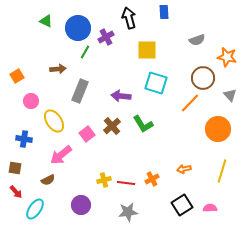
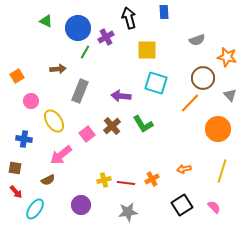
pink semicircle: moved 4 px right, 1 px up; rotated 48 degrees clockwise
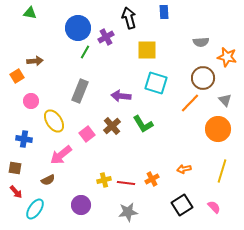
green triangle: moved 16 px left, 8 px up; rotated 16 degrees counterclockwise
gray semicircle: moved 4 px right, 2 px down; rotated 14 degrees clockwise
brown arrow: moved 23 px left, 8 px up
gray triangle: moved 5 px left, 5 px down
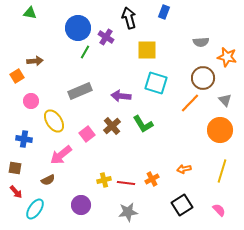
blue rectangle: rotated 24 degrees clockwise
purple cross: rotated 28 degrees counterclockwise
gray rectangle: rotated 45 degrees clockwise
orange circle: moved 2 px right, 1 px down
pink semicircle: moved 5 px right, 3 px down
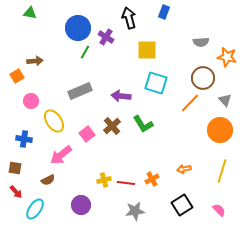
gray star: moved 7 px right, 1 px up
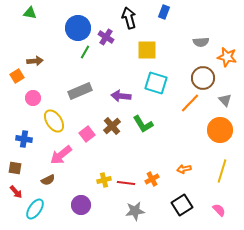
pink circle: moved 2 px right, 3 px up
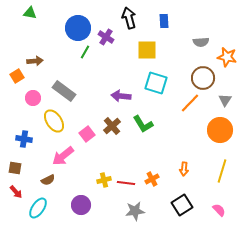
blue rectangle: moved 9 px down; rotated 24 degrees counterclockwise
gray rectangle: moved 16 px left; rotated 60 degrees clockwise
gray triangle: rotated 16 degrees clockwise
pink arrow: moved 2 px right, 1 px down
orange arrow: rotated 72 degrees counterclockwise
cyan ellipse: moved 3 px right, 1 px up
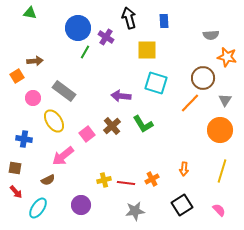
gray semicircle: moved 10 px right, 7 px up
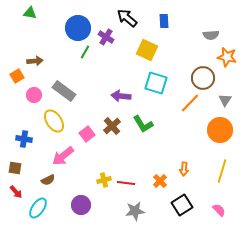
black arrow: moved 2 px left; rotated 35 degrees counterclockwise
yellow square: rotated 25 degrees clockwise
pink circle: moved 1 px right, 3 px up
orange cross: moved 8 px right, 2 px down; rotated 16 degrees counterclockwise
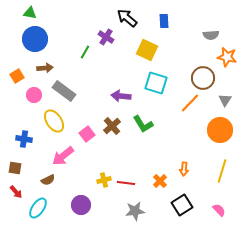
blue circle: moved 43 px left, 11 px down
brown arrow: moved 10 px right, 7 px down
